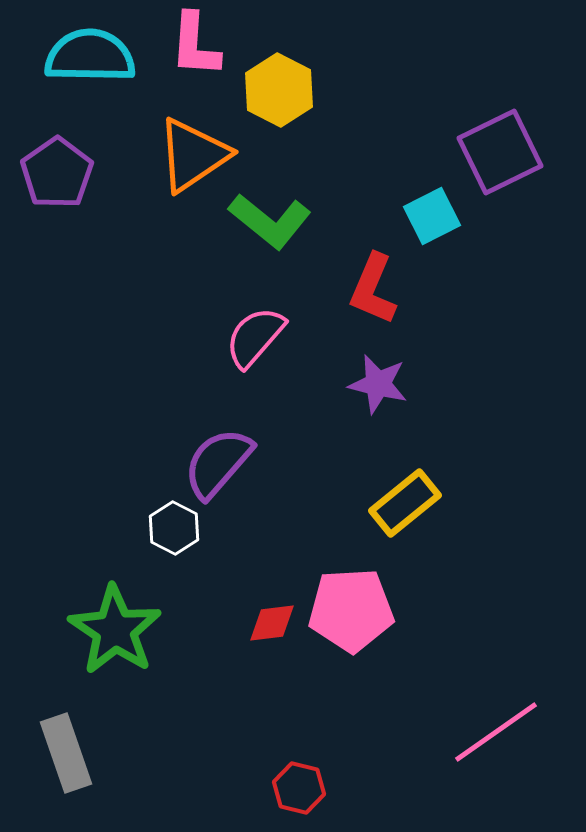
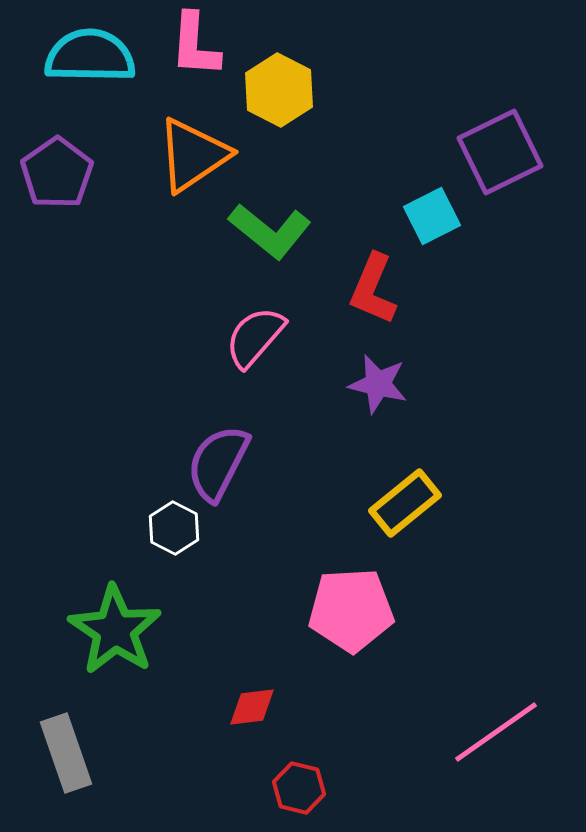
green L-shape: moved 10 px down
purple semicircle: rotated 14 degrees counterclockwise
red diamond: moved 20 px left, 84 px down
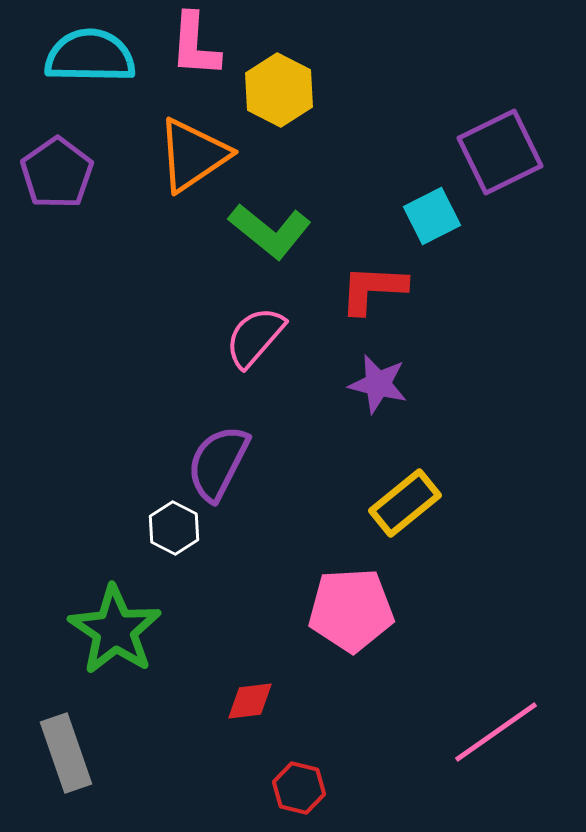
red L-shape: rotated 70 degrees clockwise
red diamond: moved 2 px left, 6 px up
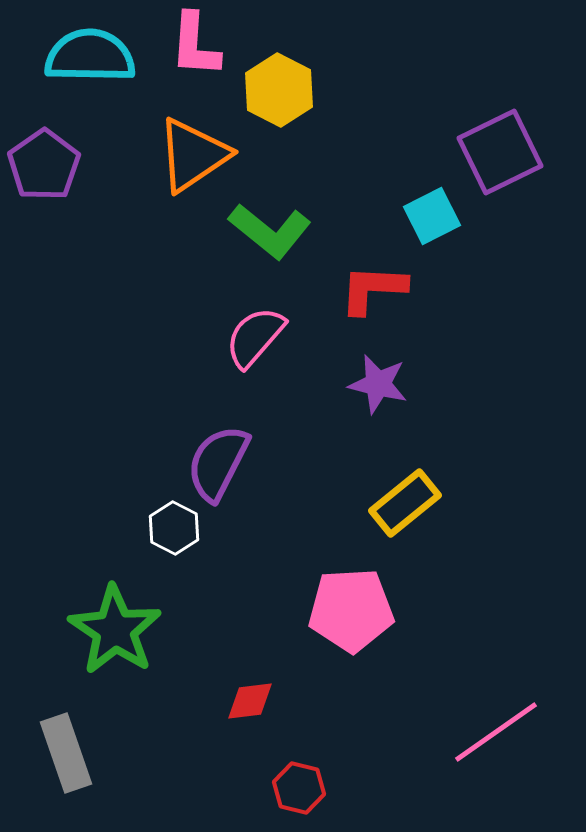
purple pentagon: moved 13 px left, 8 px up
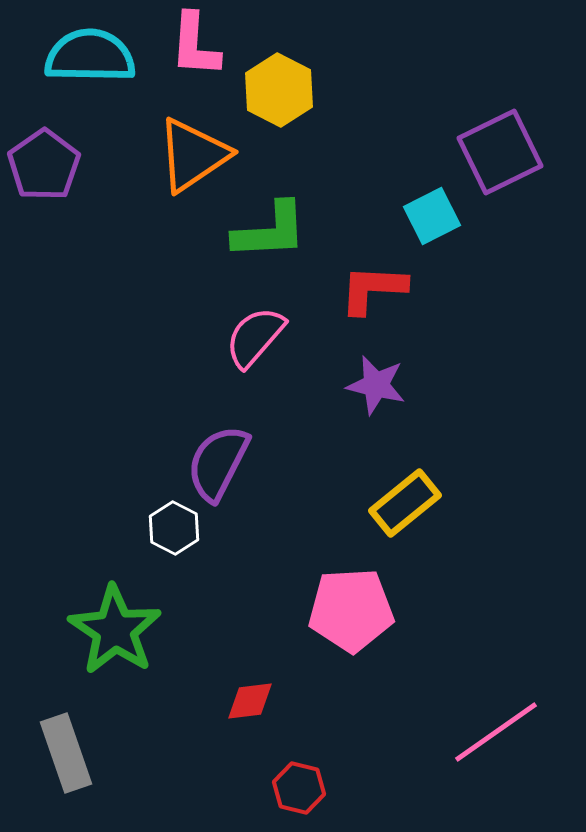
green L-shape: rotated 42 degrees counterclockwise
purple star: moved 2 px left, 1 px down
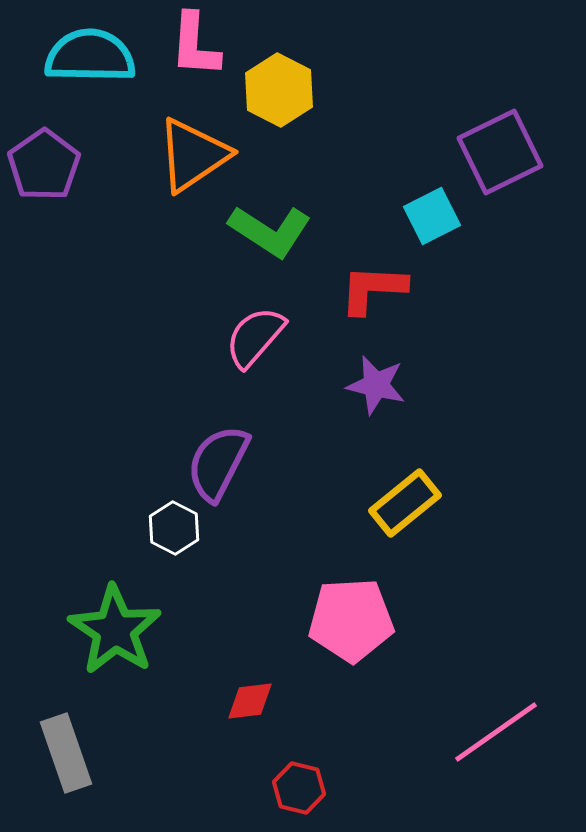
green L-shape: rotated 36 degrees clockwise
pink pentagon: moved 10 px down
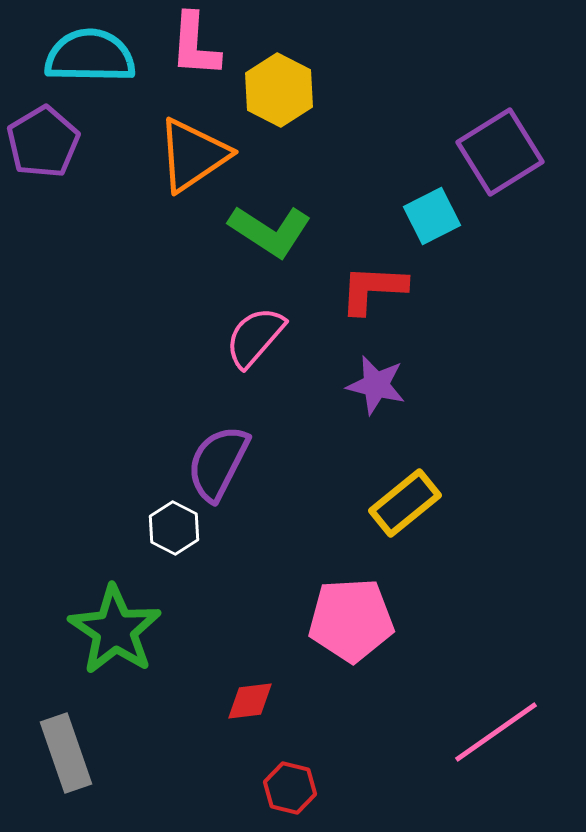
purple square: rotated 6 degrees counterclockwise
purple pentagon: moved 1 px left, 23 px up; rotated 4 degrees clockwise
red hexagon: moved 9 px left
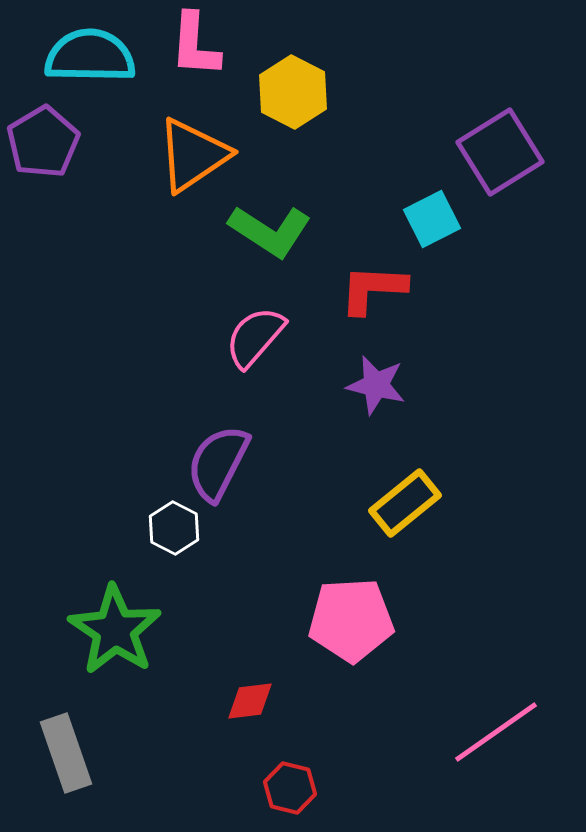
yellow hexagon: moved 14 px right, 2 px down
cyan square: moved 3 px down
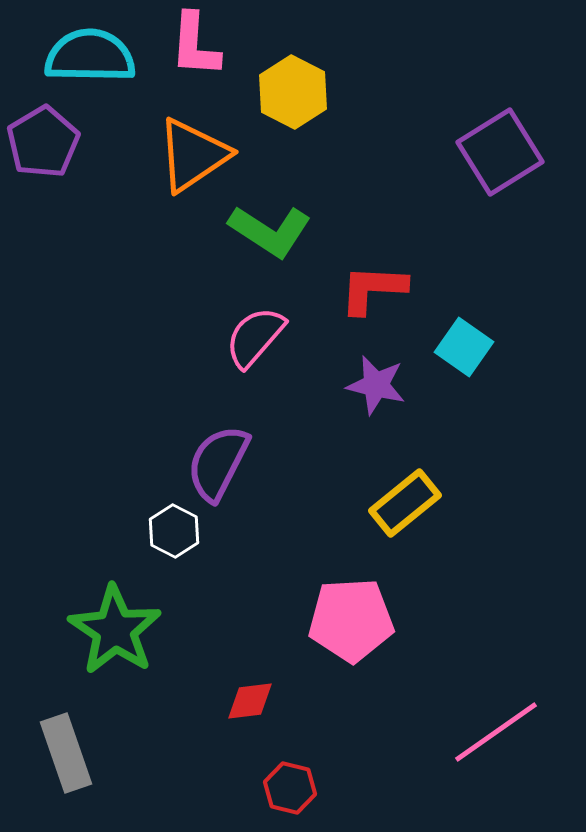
cyan square: moved 32 px right, 128 px down; rotated 28 degrees counterclockwise
white hexagon: moved 3 px down
